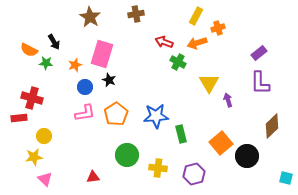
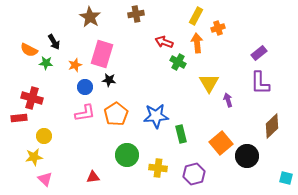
orange arrow: rotated 102 degrees clockwise
black star: rotated 16 degrees counterclockwise
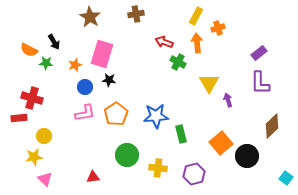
cyan square: rotated 24 degrees clockwise
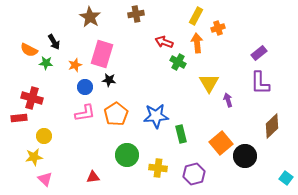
black circle: moved 2 px left
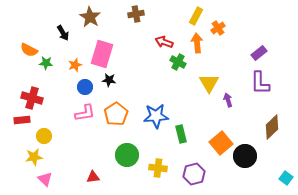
orange cross: rotated 16 degrees counterclockwise
black arrow: moved 9 px right, 9 px up
red rectangle: moved 3 px right, 2 px down
brown diamond: moved 1 px down
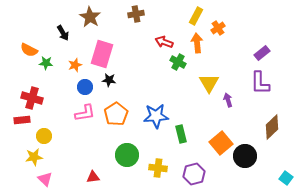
purple rectangle: moved 3 px right
